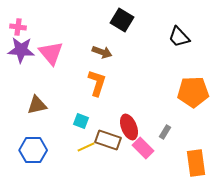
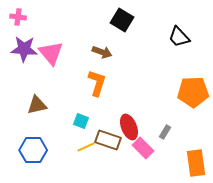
pink cross: moved 10 px up
purple star: moved 3 px right, 1 px up
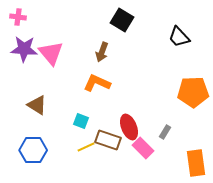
brown arrow: rotated 90 degrees clockwise
orange L-shape: rotated 84 degrees counterclockwise
brown triangle: rotated 45 degrees clockwise
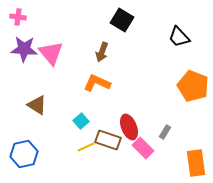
orange pentagon: moved 6 px up; rotated 24 degrees clockwise
cyan square: rotated 28 degrees clockwise
blue hexagon: moved 9 px left, 4 px down; rotated 12 degrees counterclockwise
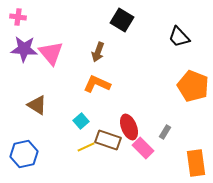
brown arrow: moved 4 px left
orange L-shape: moved 1 px down
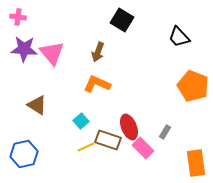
pink triangle: moved 1 px right
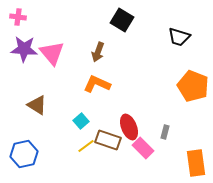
black trapezoid: rotated 30 degrees counterclockwise
gray rectangle: rotated 16 degrees counterclockwise
yellow line: moved 1 px up; rotated 12 degrees counterclockwise
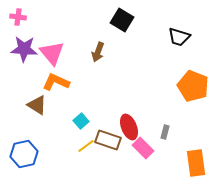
orange L-shape: moved 41 px left, 2 px up
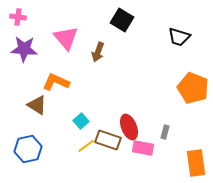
pink triangle: moved 14 px right, 15 px up
orange pentagon: moved 2 px down
pink rectangle: rotated 35 degrees counterclockwise
blue hexagon: moved 4 px right, 5 px up
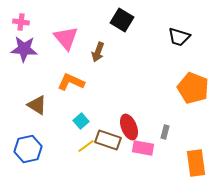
pink cross: moved 3 px right, 5 px down
orange L-shape: moved 15 px right
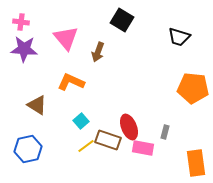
orange pentagon: rotated 16 degrees counterclockwise
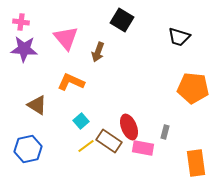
brown rectangle: moved 1 px right, 1 px down; rotated 15 degrees clockwise
